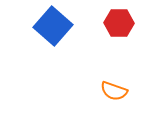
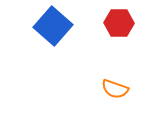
orange semicircle: moved 1 px right, 2 px up
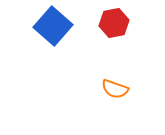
red hexagon: moved 5 px left; rotated 12 degrees counterclockwise
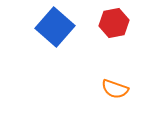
blue square: moved 2 px right, 1 px down
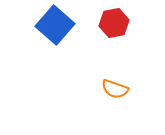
blue square: moved 2 px up
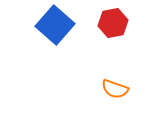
red hexagon: moved 1 px left
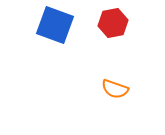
blue square: rotated 21 degrees counterclockwise
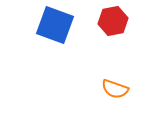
red hexagon: moved 2 px up
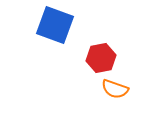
red hexagon: moved 12 px left, 37 px down
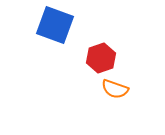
red hexagon: rotated 8 degrees counterclockwise
